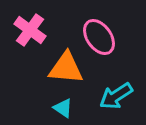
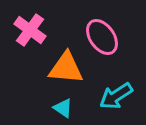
pink ellipse: moved 3 px right
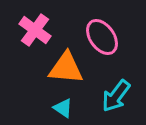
pink cross: moved 5 px right
cyan arrow: rotated 20 degrees counterclockwise
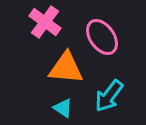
pink cross: moved 10 px right, 8 px up
cyan arrow: moved 7 px left
